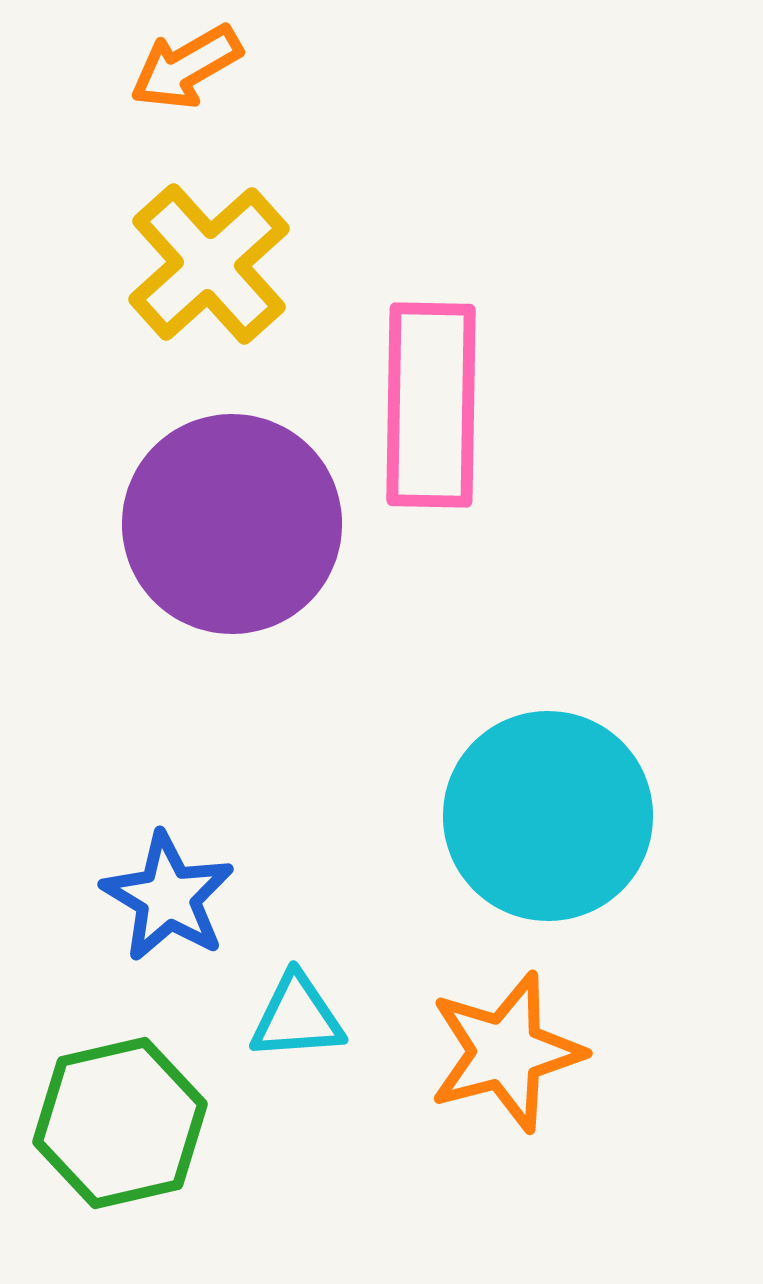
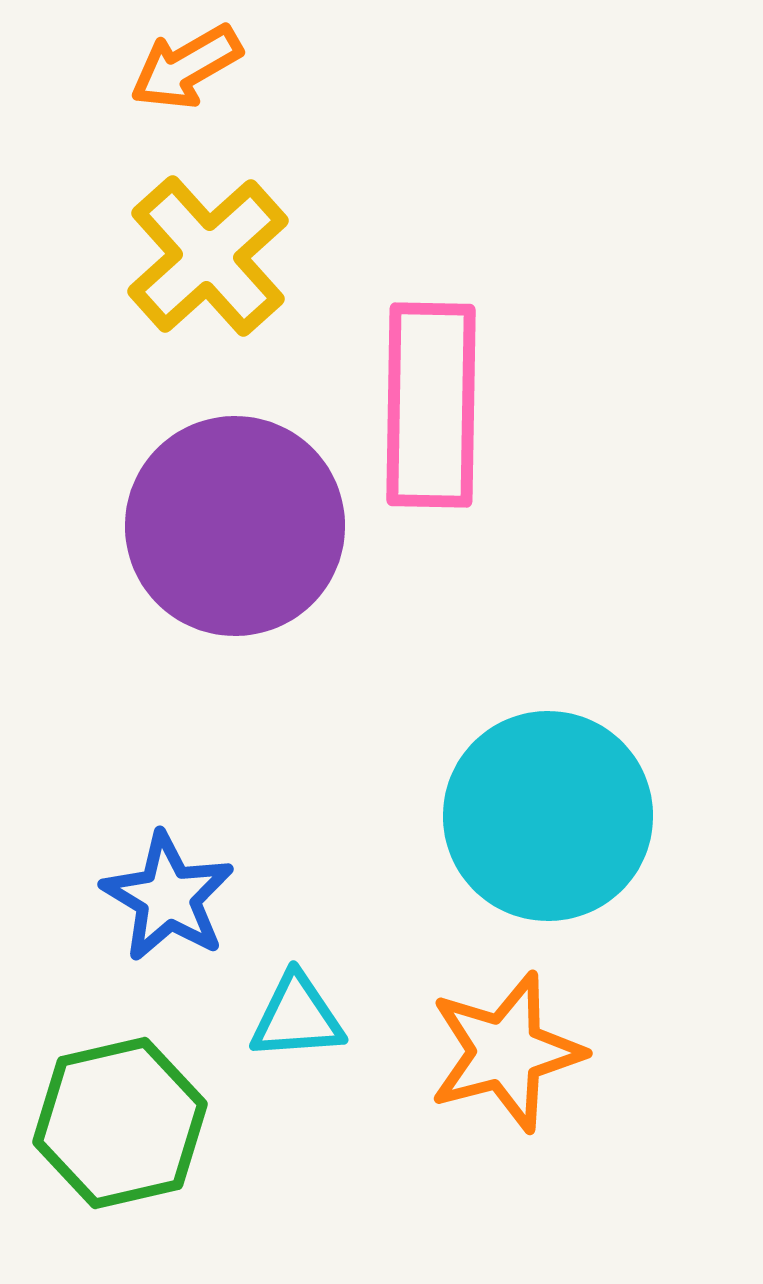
yellow cross: moved 1 px left, 8 px up
purple circle: moved 3 px right, 2 px down
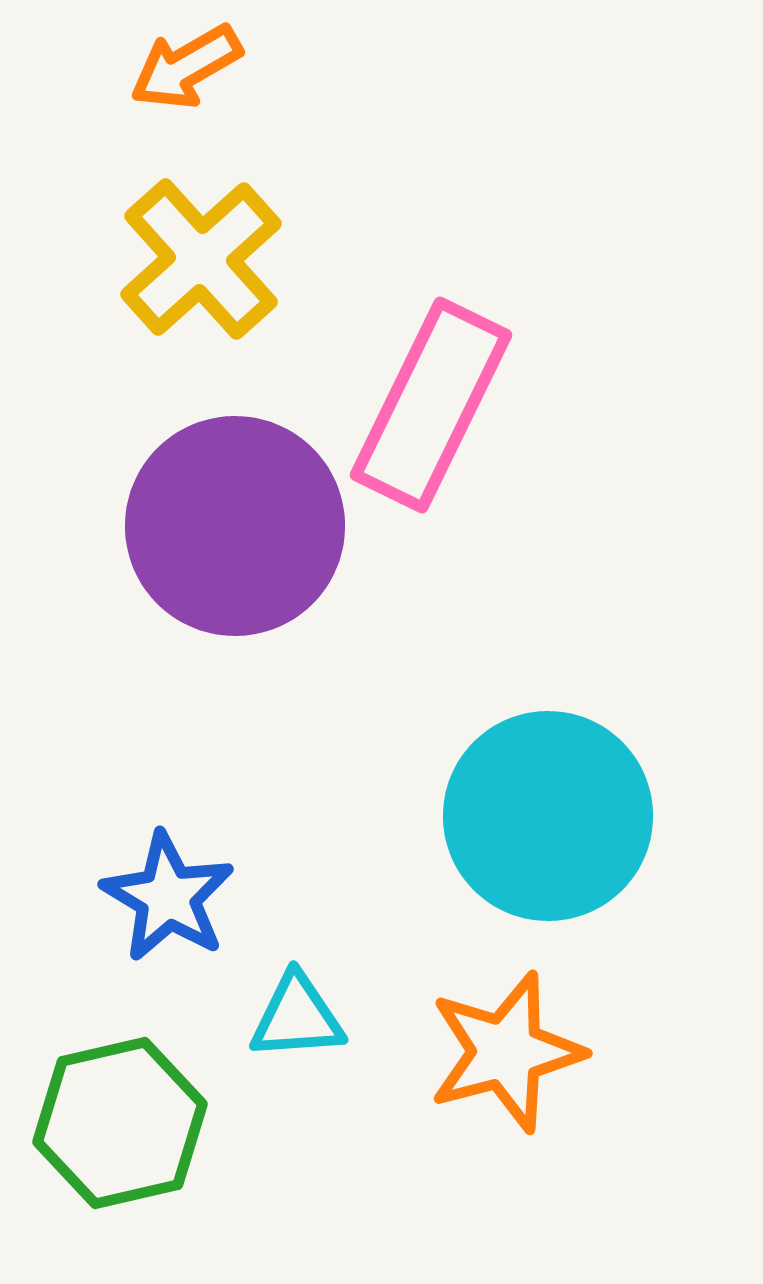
yellow cross: moved 7 px left, 3 px down
pink rectangle: rotated 25 degrees clockwise
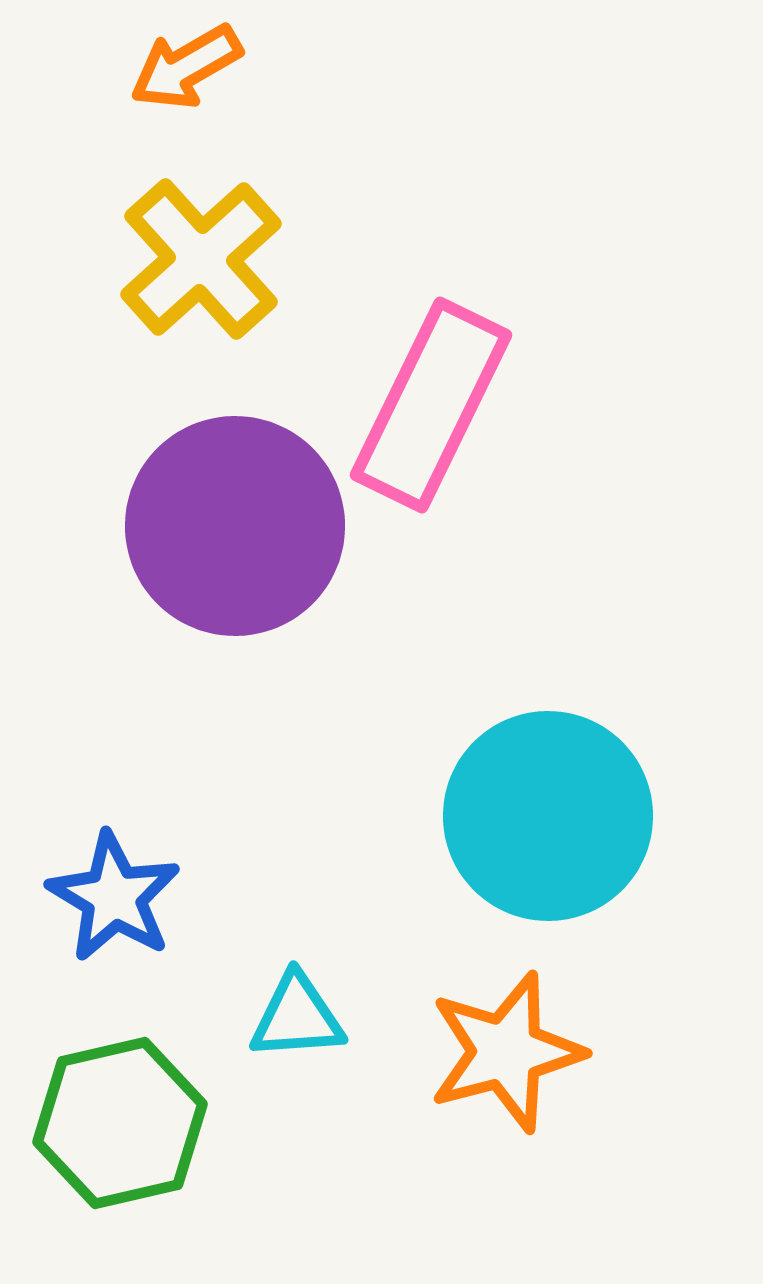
blue star: moved 54 px left
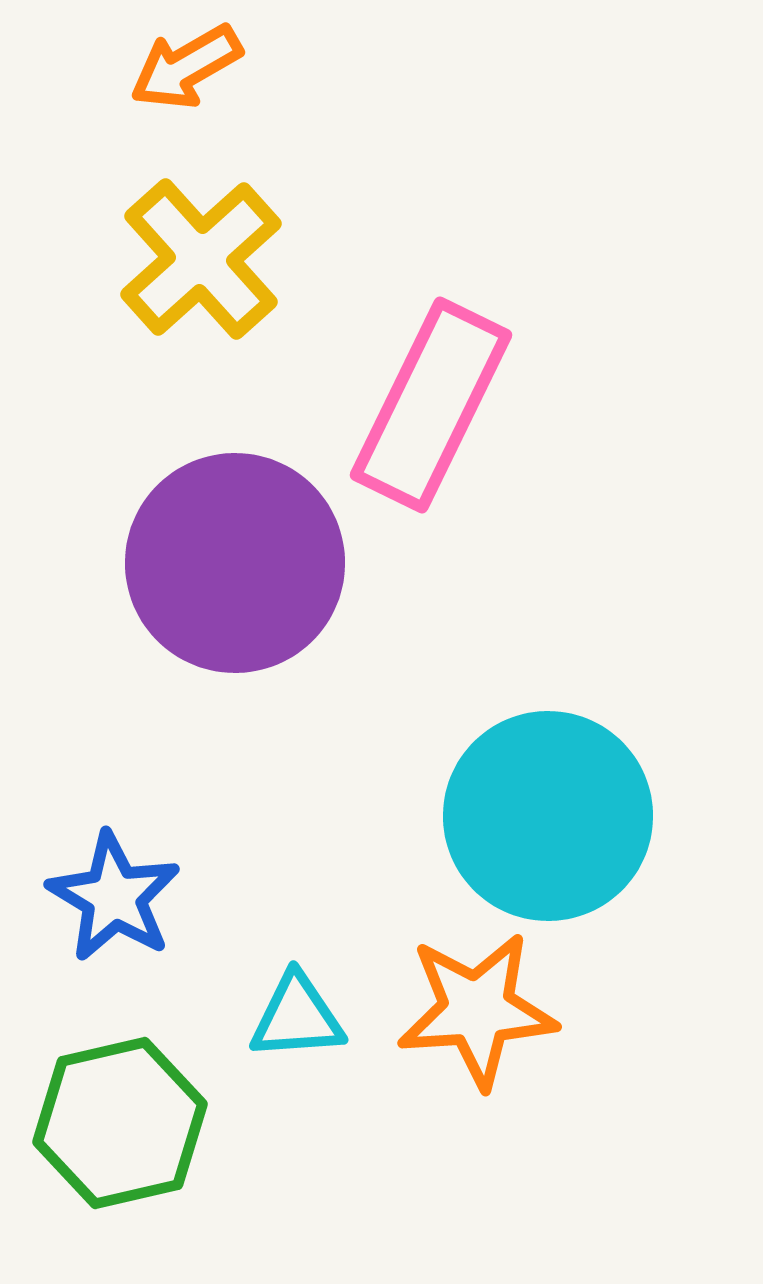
purple circle: moved 37 px down
orange star: moved 29 px left, 42 px up; rotated 11 degrees clockwise
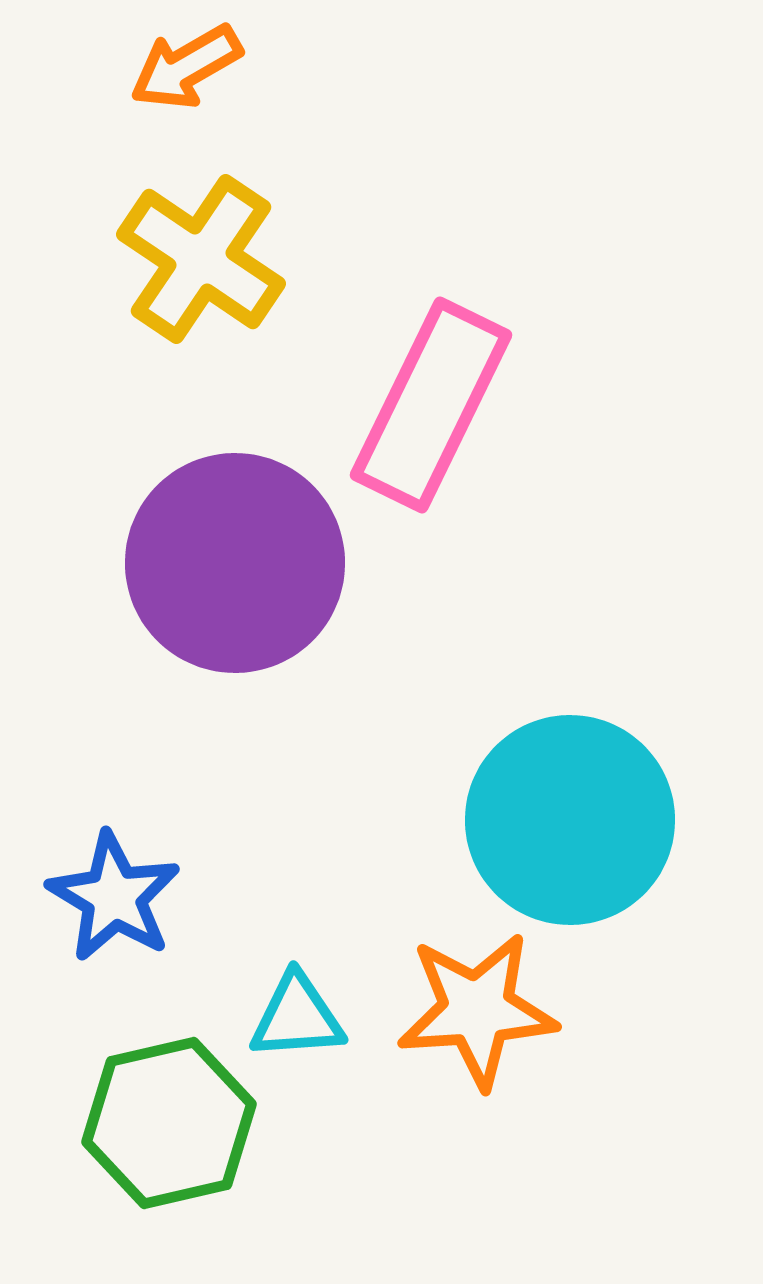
yellow cross: rotated 14 degrees counterclockwise
cyan circle: moved 22 px right, 4 px down
green hexagon: moved 49 px right
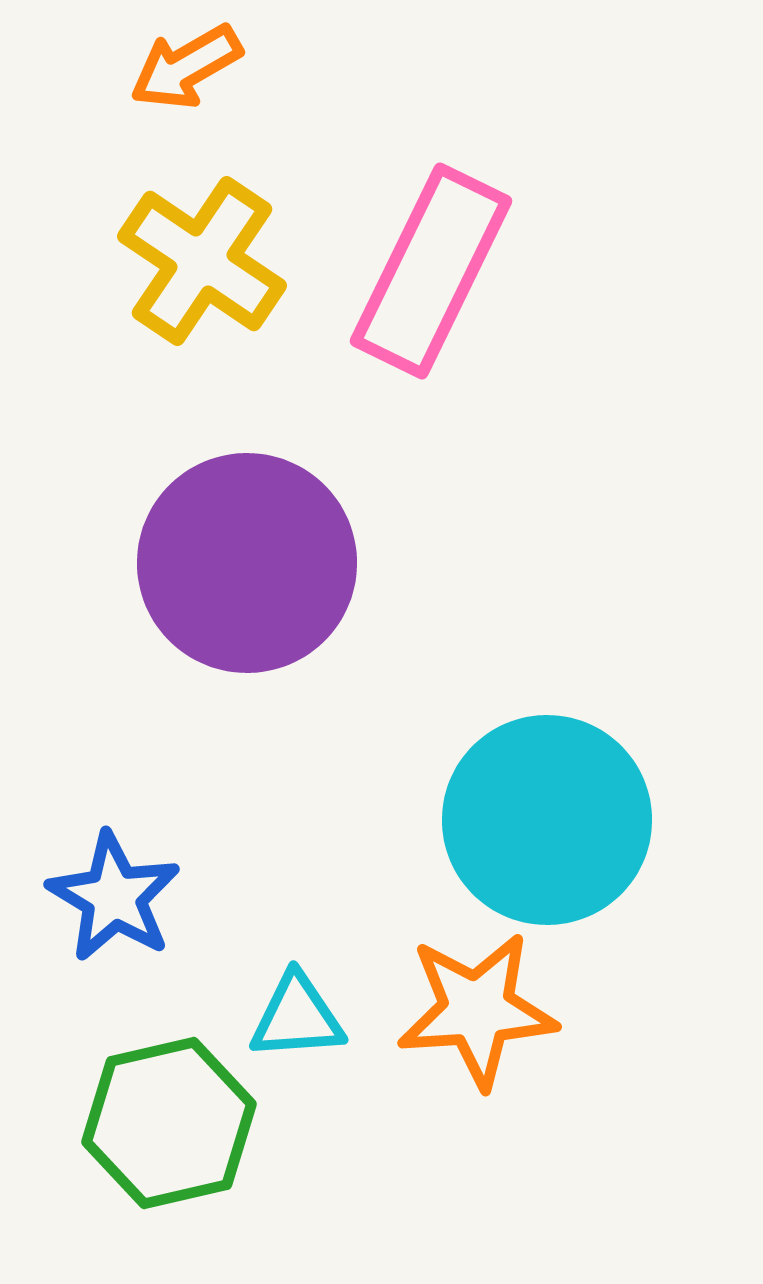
yellow cross: moved 1 px right, 2 px down
pink rectangle: moved 134 px up
purple circle: moved 12 px right
cyan circle: moved 23 px left
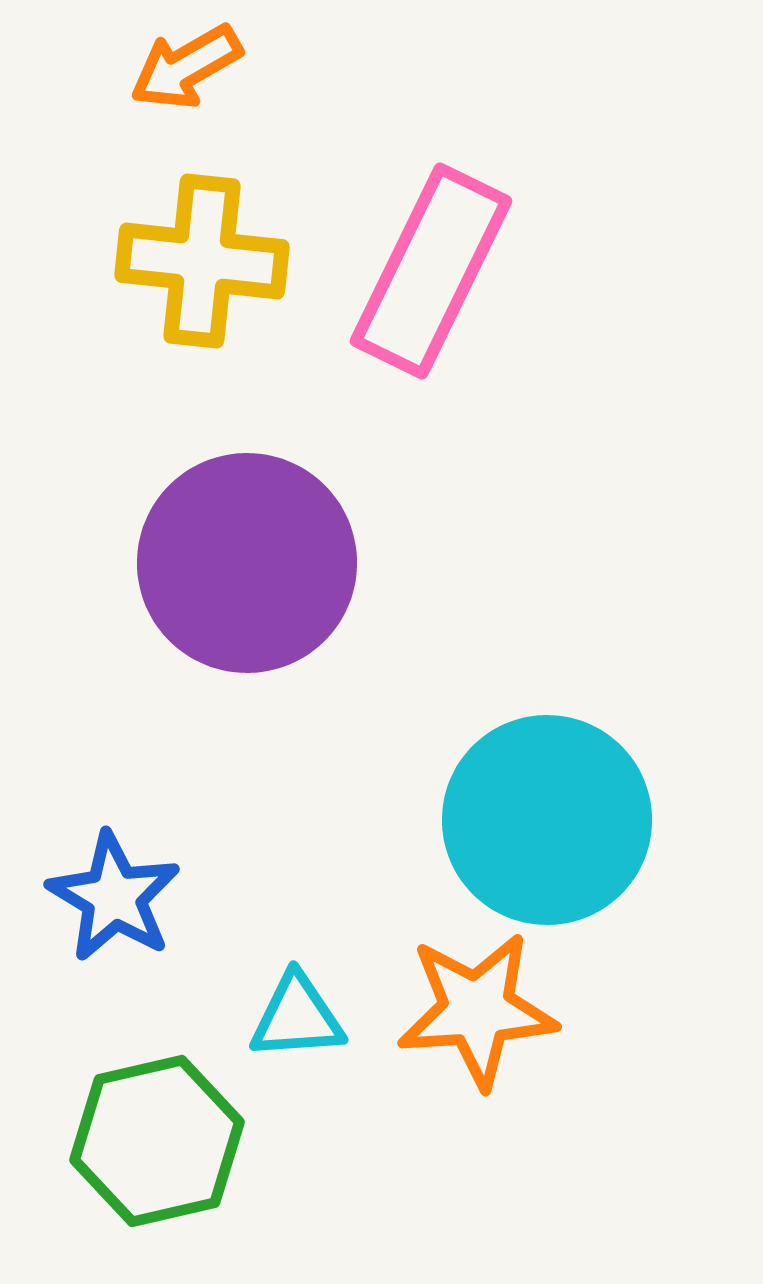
yellow cross: rotated 28 degrees counterclockwise
green hexagon: moved 12 px left, 18 px down
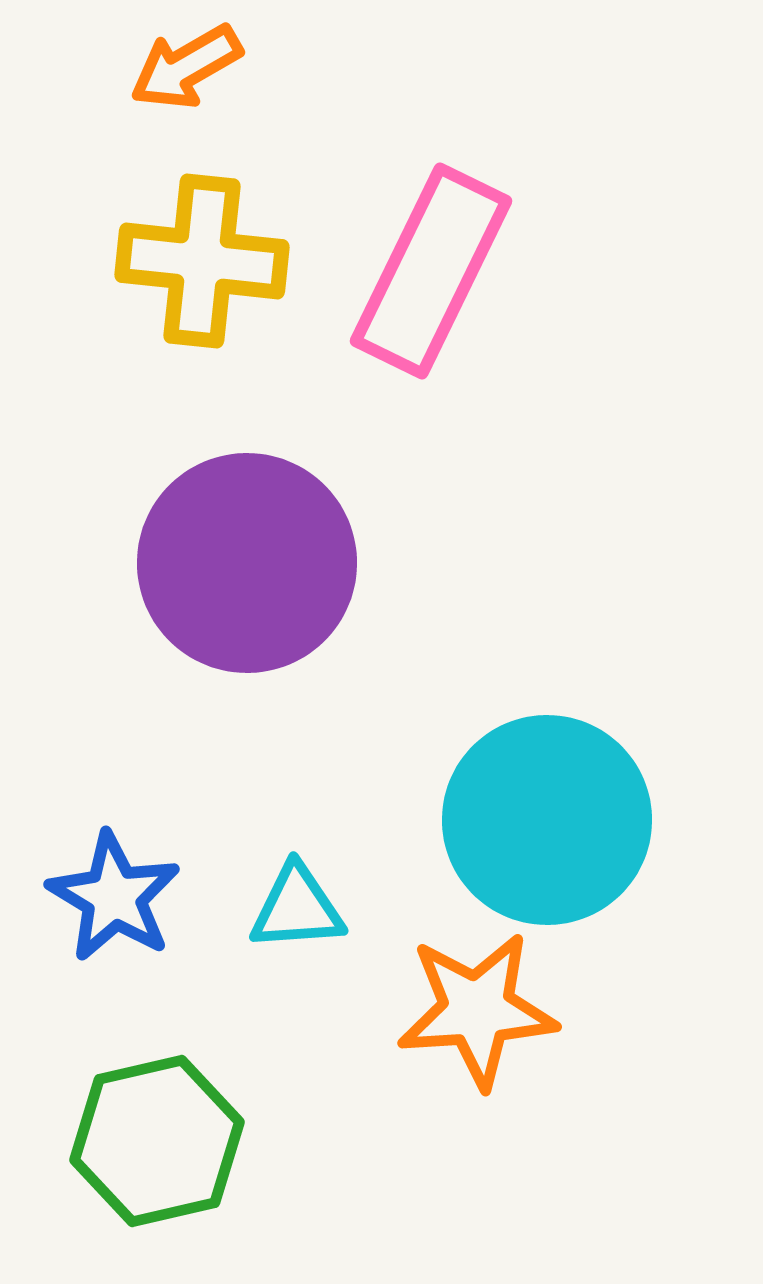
cyan triangle: moved 109 px up
